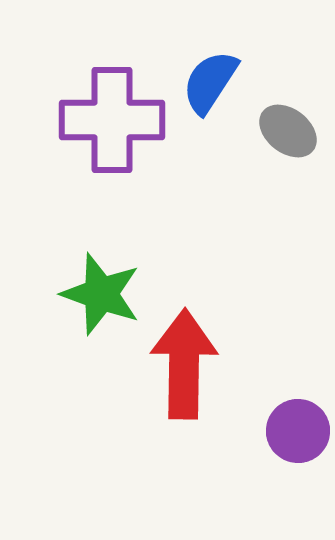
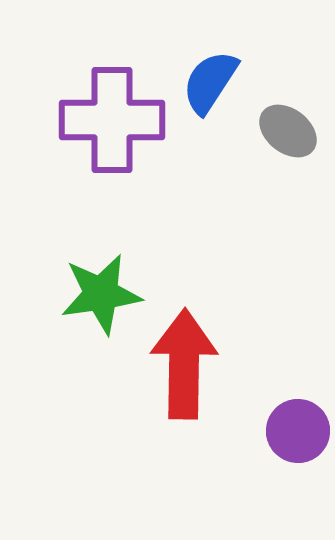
green star: rotated 28 degrees counterclockwise
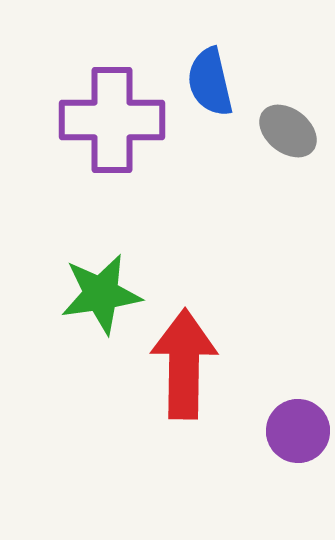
blue semicircle: rotated 46 degrees counterclockwise
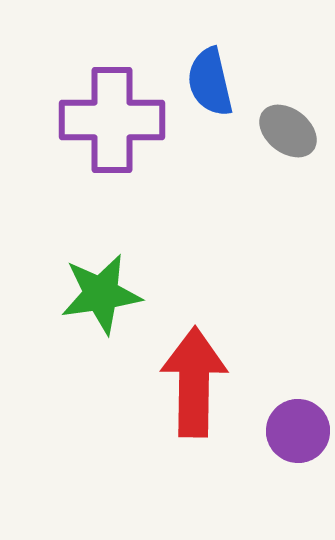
red arrow: moved 10 px right, 18 px down
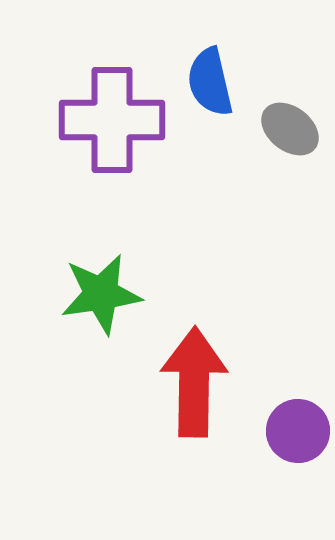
gray ellipse: moved 2 px right, 2 px up
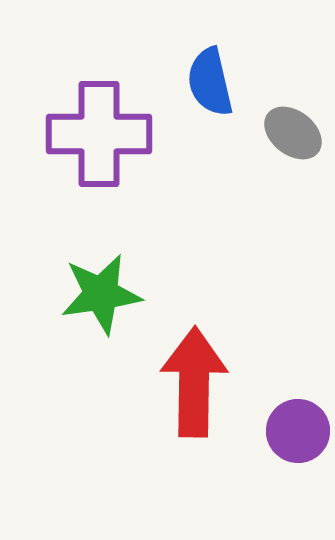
purple cross: moved 13 px left, 14 px down
gray ellipse: moved 3 px right, 4 px down
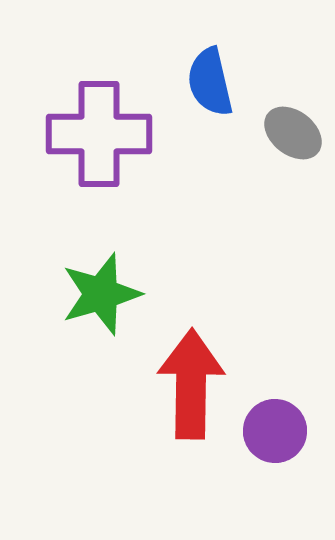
green star: rotated 8 degrees counterclockwise
red arrow: moved 3 px left, 2 px down
purple circle: moved 23 px left
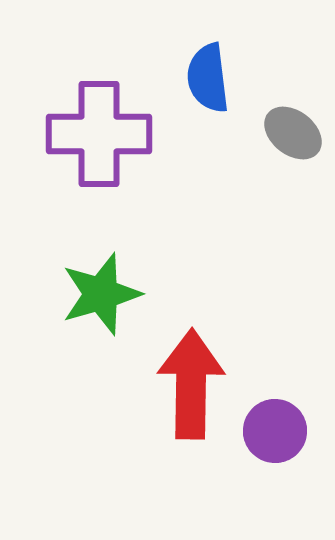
blue semicircle: moved 2 px left, 4 px up; rotated 6 degrees clockwise
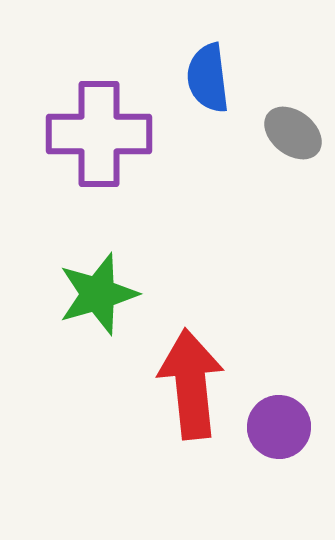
green star: moved 3 px left
red arrow: rotated 7 degrees counterclockwise
purple circle: moved 4 px right, 4 px up
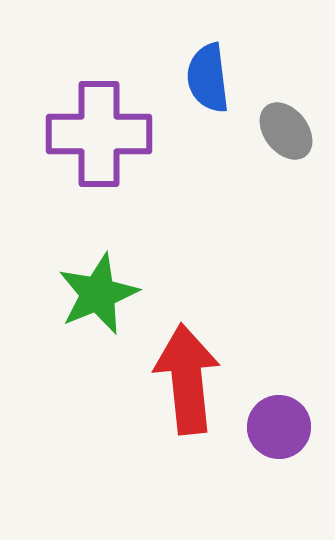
gray ellipse: moved 7 px left, 2 px up; rotated 14 degrees clockwise
green star: rotated 6 degrees counterclockwise
red arrow: moved 4 px left, 5 px up
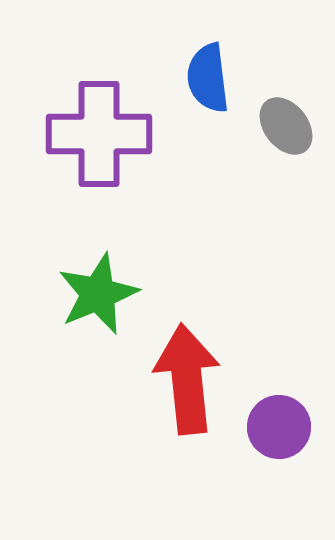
gray ellipse: moved 5 px up
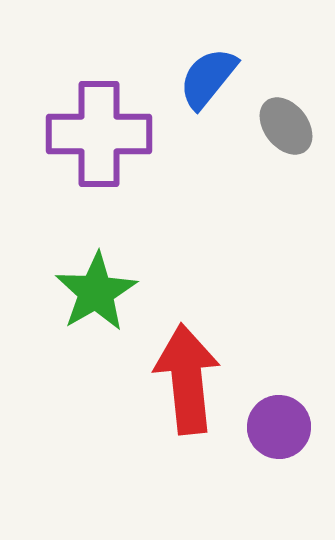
blue semicircle: rotated 46 degrees clockwise
green star: moved 2 px left, 2 px up; rotated 8 degrees counterclockwise
